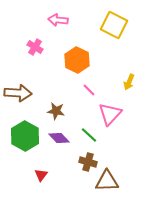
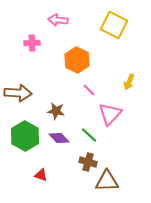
pink cross: moved 3 px left, 4 px up; rotated 35 degrees counterclockwise
red triangle: rotated 48 degrees counterclockwise
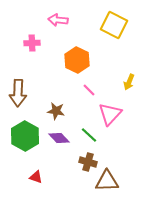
brown arrow: rotated 88 degrees clockwise
red triangle: moved 5 px left, 2 px down
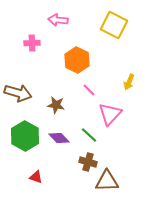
brown arrow: rotated 76 degrees counterclockwise
brown star: moved 6 px up
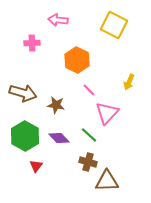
brown arrow: moved 5 px right
pink triangle: moved 3 px left, 1 px up
red triangle: moved 11 px up; rotated 48 degrees clockwise
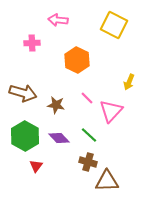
pink line: moved 2 px left, 8 px down
pink triangle: moved 4 px right, 2 px up
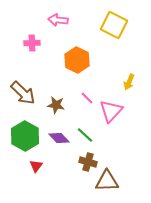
brown arrow: rotated 28 degrees clockwise
green line: moved 4 px left
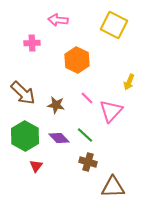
brown triangle: moved 6 px right, 6 px down
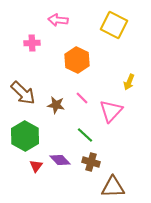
pink line: moved 5 px left
purple diamond: moved 1 px right, 22 px down
brown cross: moved 3 px right
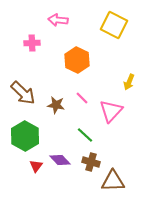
brown triangle: moved 6 px up
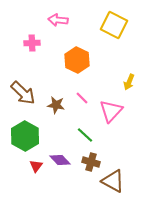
brown triangle: rotated 30 degrees clockwise
